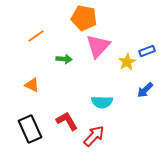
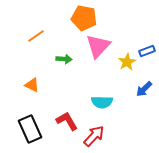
blue arrow: moved 1 px left, 1 px up
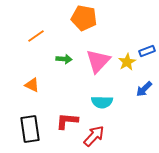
pink triangle: moved 15 px down
red L-shape: rotated 55 degrees counterclockwise
black rectangle: rotated 16 degrees clockwise
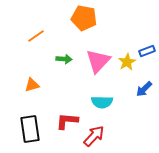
orange triangle: rotated 42 degrees counterclockwise
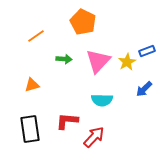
orange pentagon: moved 1 px left, 4 px down; rotated 15 degrees clockwise
cyan semicircle: moved 2 px up
red arrow: moved 1 px down
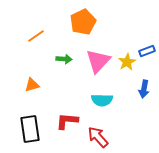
orange pentagon: rotated 20 degrees clockwise
blue arrow: rotated 36 degrees counterclockwise
red arrow: moved 4 px right; rotated 85 degrees counterclockwise
